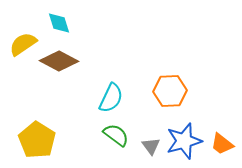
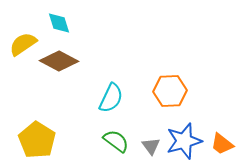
green semicircle: moved 6 px down
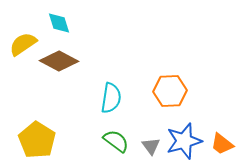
cyan semicircle: rotated 16 degrees counterclockwise
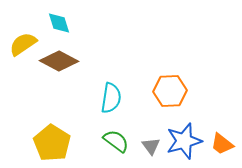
yellow pentagon: moved 15 px right, 3 px down
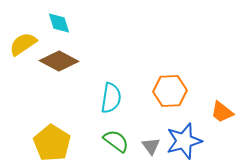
orange trapezoid: moved 32 px up
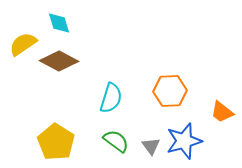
cyan semicircle: rotated 8 degrees clockwise
yellow pentagon: moved 4 px right, 1 px up
